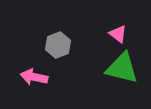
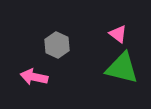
gray hexagon: moved 1 px left; rotated 15 degrees counterclockwise
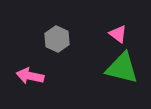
gray hexagon: moved 6 px up
pink arrow: moved 4 px left, 1 px up
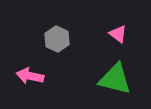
green triangle: moved 7 px left, 11 px down
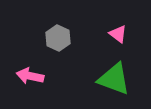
gray hexagon: moved 1 px right, 1 px up
green triangle: moved 1 px left; rotated 6 degrees clockwise
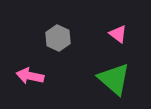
green triangle: rotated 21 degrees clockwise
